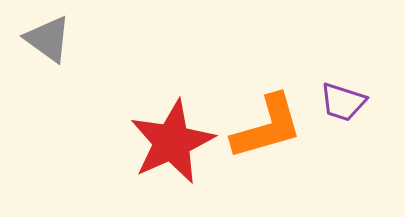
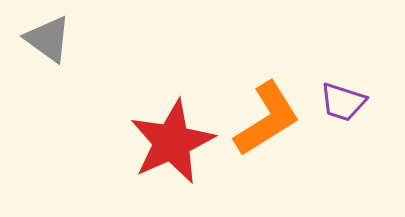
orange L-shape: moved 8 px up; rotated 16 degrees counterclockwise
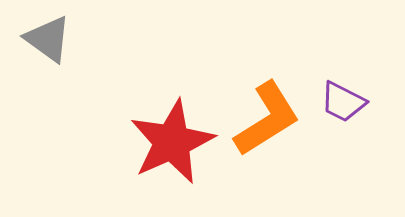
purple trapezoid: rotated 9 degrees clockwise
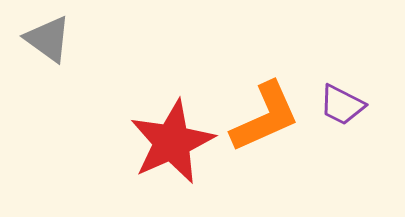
purple trapezoid: moved 1 px left, 3 px down
orange L-shape: moved 2 px left, 2 px up; rotated 8 degrees clockwise
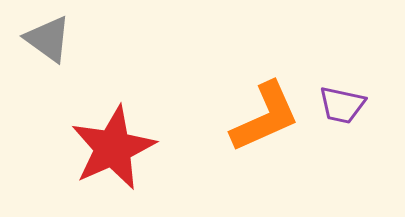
purple trapezoid: rotated 15 degrees counterclockwise
red star: moved 59 px left, 6 px down
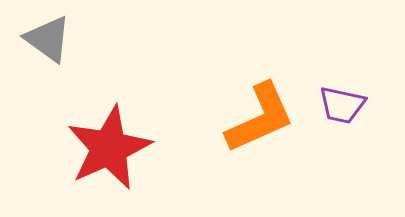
orange L-shape: moved 5 px left, 1 px down
red star: moved 4 px left
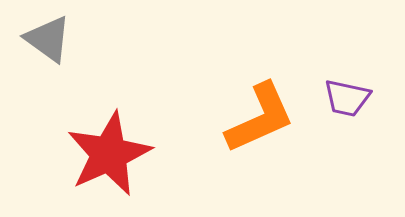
purple trapezoid: moved 5 px right, 7 px up
red star: moved 6 px down
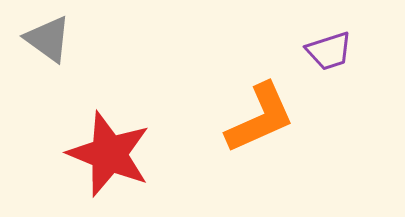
purple trapezoid: moved 18 px left, 47 px up; rotated 30 degrees counterclockwise
red star: rotated 26 degrees counterclockwise
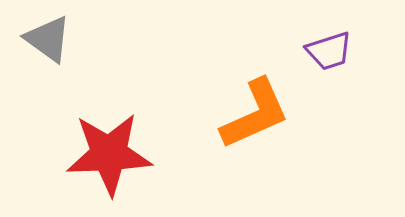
orange L-shape: moved 5 px left, 4 px up
red star: rotated 24 degrees counterclockwise
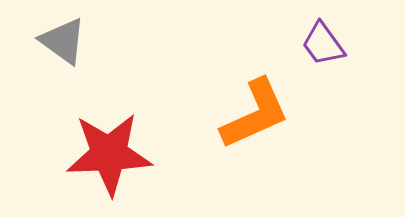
gray triangle: moved 15 px right, 2 px down
purple trapezoid: moved 6 px left, 7 px up; rotated 72 degrees clockwise
